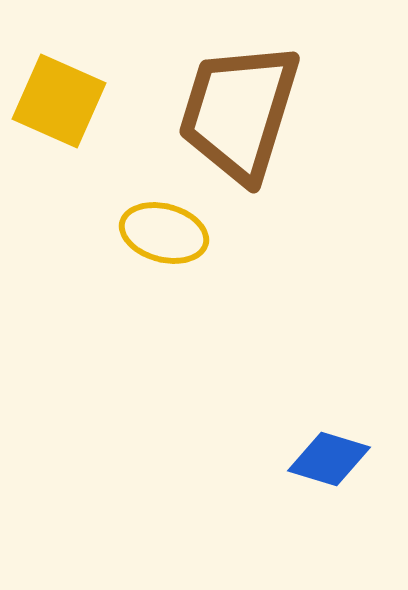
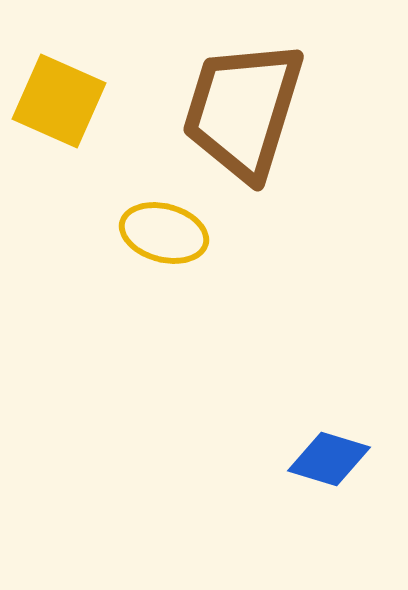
brown trapezoid: moved 4 px right, 2 px up
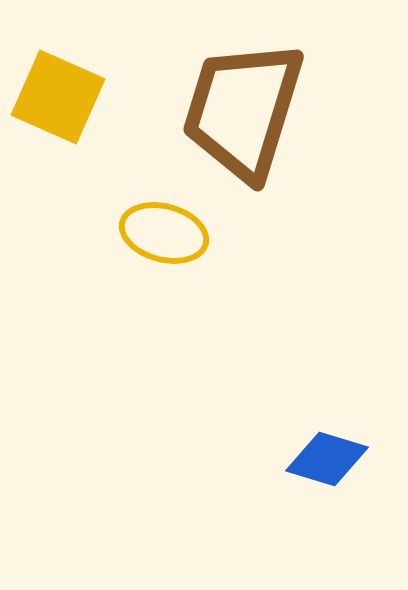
yellow square: moved 1 px left, 4 px up
blue diamond: moved 2 px left
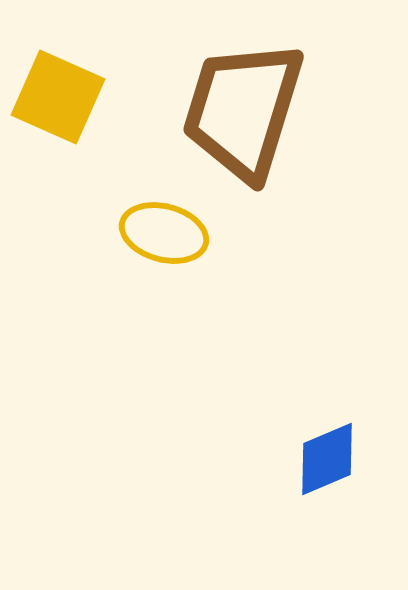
blue diamond: rotated 40 degrees counterclockwise
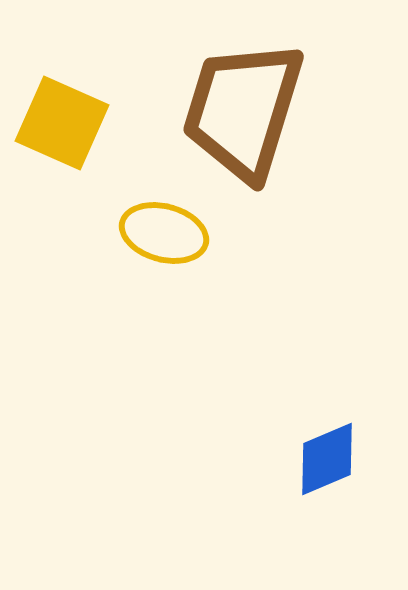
yellow square: moved 4 px right, 26 px down
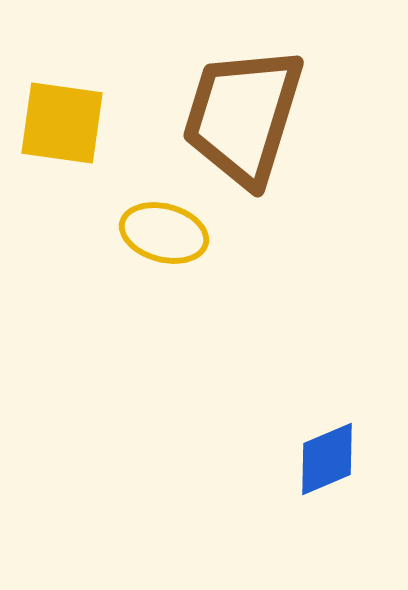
brown trapezoid: moved 6 px down
yellow square: rotated 16 degrees counterclockwise
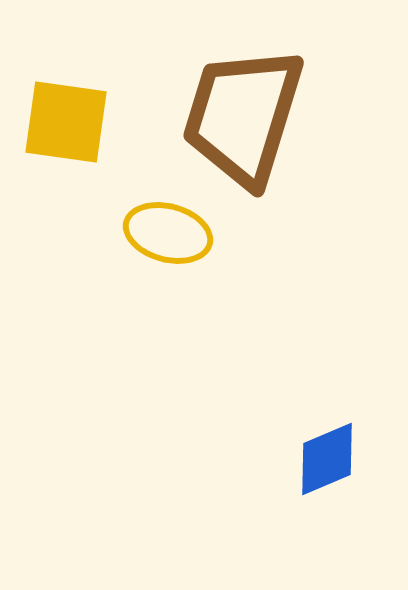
yellow square: moved 4 px right, 1 px up
yellow ellipse: moved 4 px right
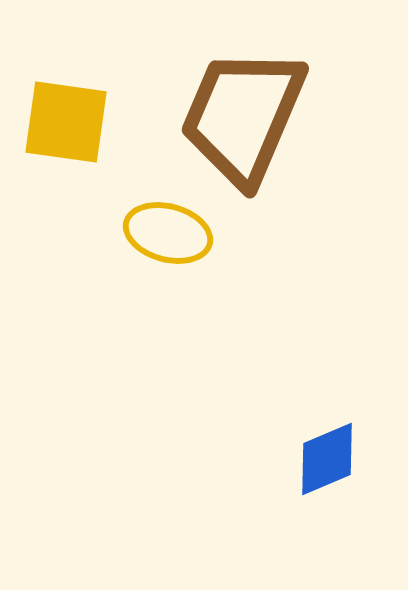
brown trapezoid: rotated 6 degrees clockwise
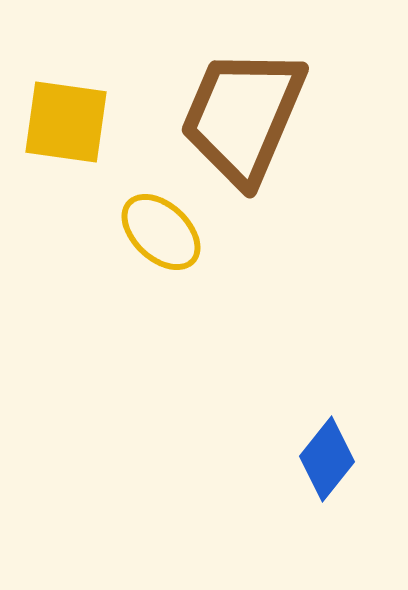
yellow ellipse: moved 7 px left, 1 px up; rotated 28 degrees clockwise
blue diamond: rotated 28 degrees counterclockwise
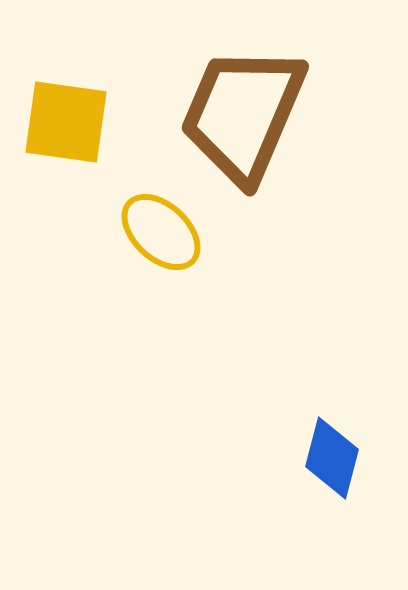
brown trapezoid: moved 2 px up
blue diamond: moved 5 px right, 1 px up; rotated 24 degrees counterclockwise
